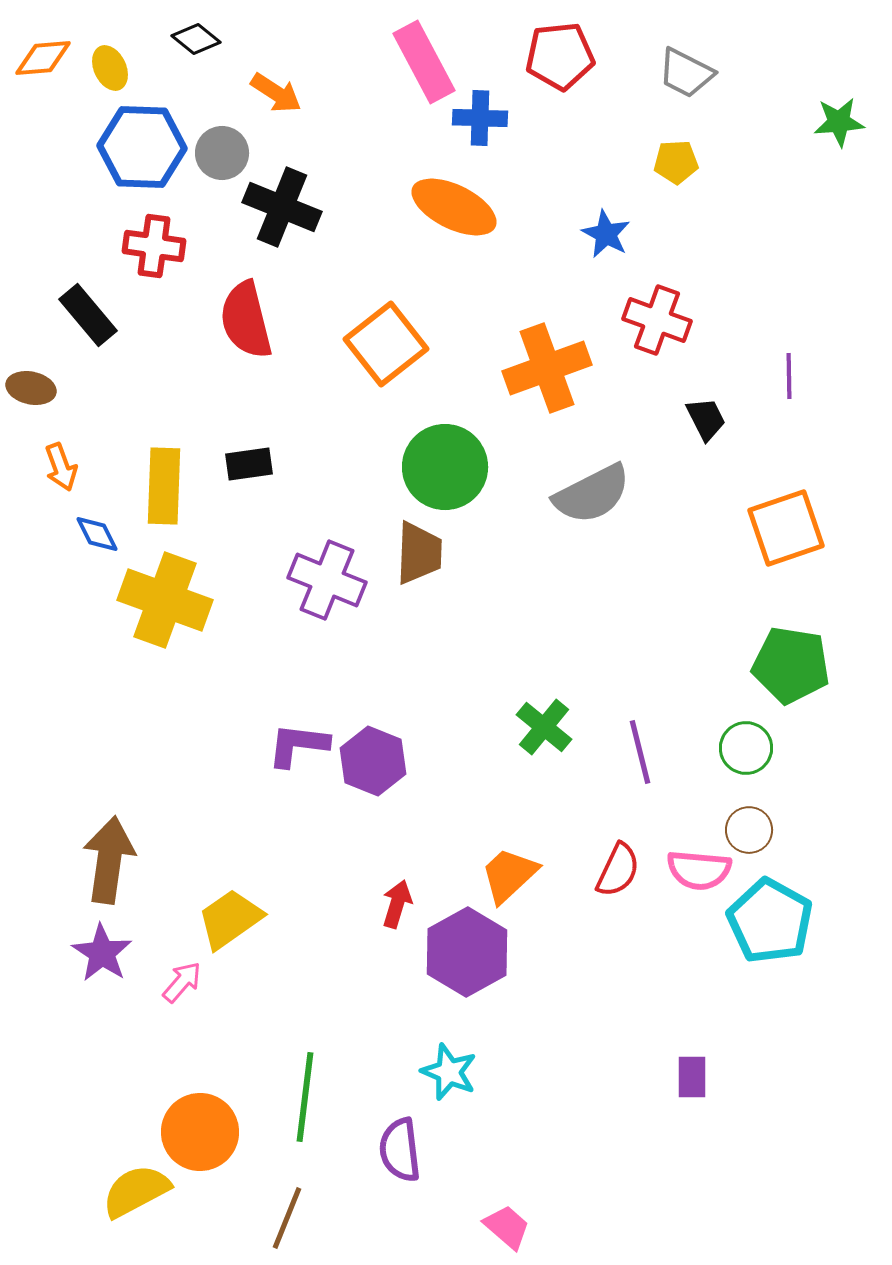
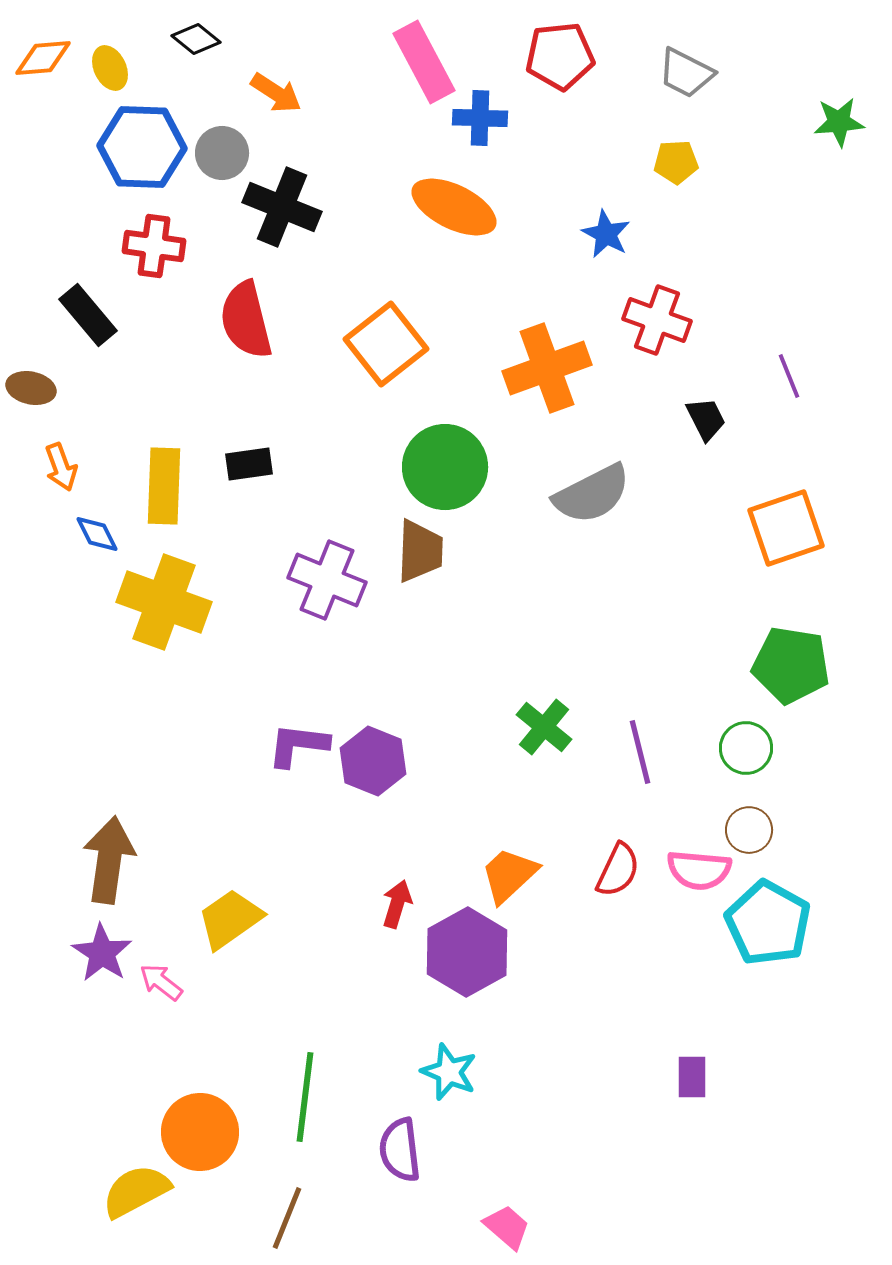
purple line at (789, 376): rotated 21 degrees counterclockwise
brown trapezoid at (419, 553): moved 1 px right, 2 px up
yellow cross at (165, 600): moved 1 px left, 2 px down
cyan pentagon at (770, 921): moved 2 px left, 2 px down
pink arrow at (182, 982): moved 21 px left; rotated 93 degrees counterclockwise
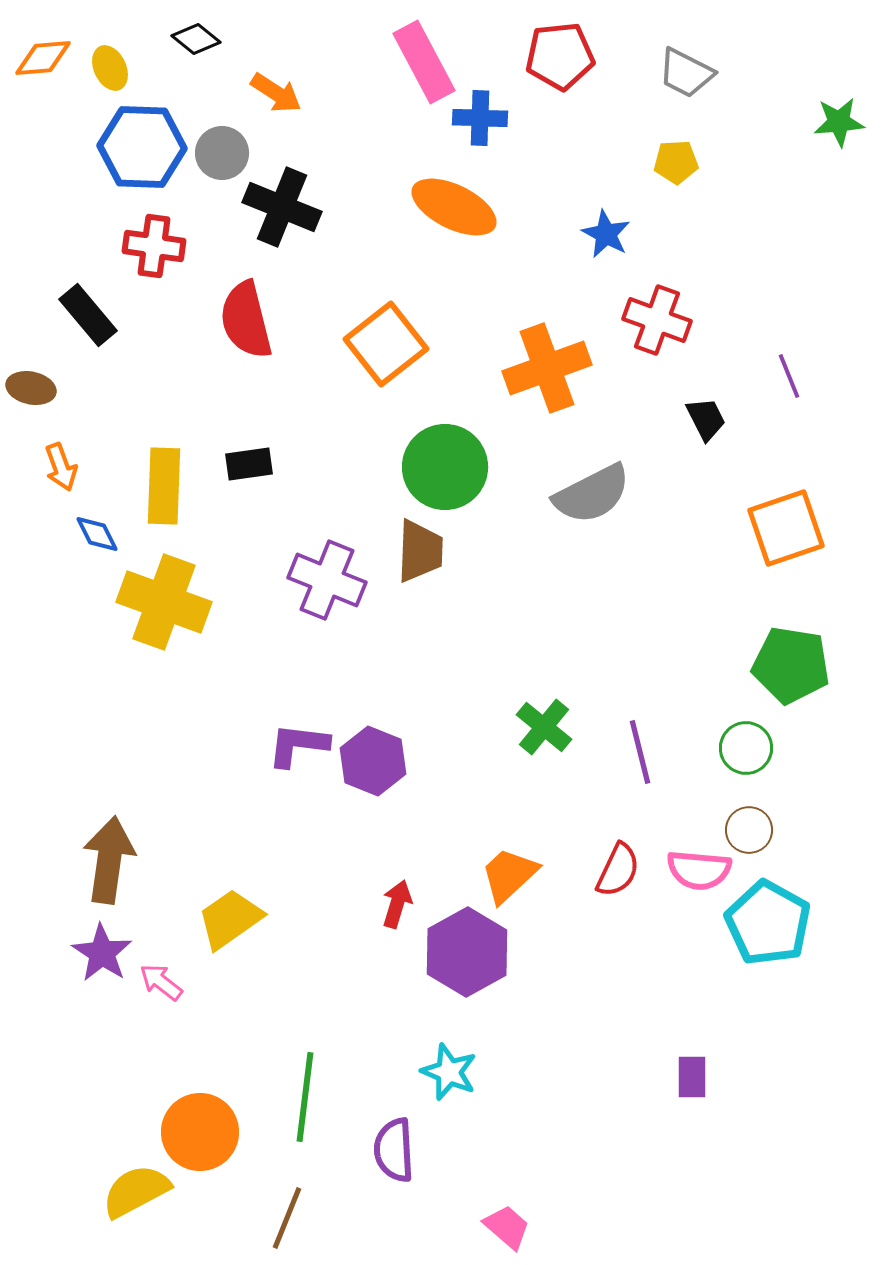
purple semicircle at (400, 1150): moved 6 px left; rotated 4 degrees clockwise
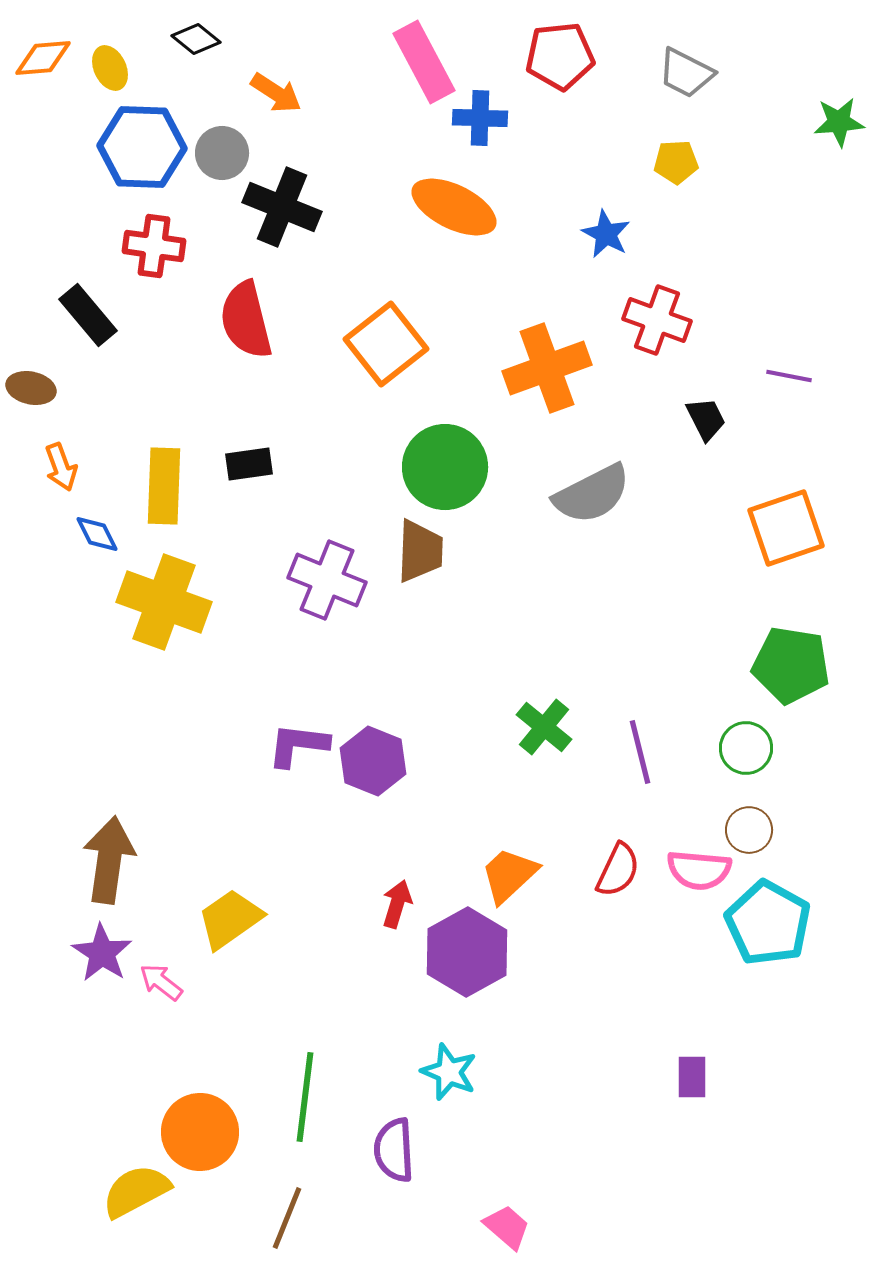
purple line at (789, 376): rotated 57 degrees counterclockwise
